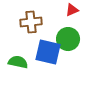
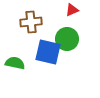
green circle: moved 1 px left
green semicircle: moved 3 px left, 1 px down
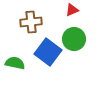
green circle: moved 7 px right
blue square: rotated 24 degrees clockwise
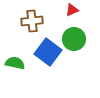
brown cross: moved 1 px right, 1 px up
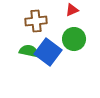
brown cross: moved 4 px right
green semicircle: moved 14 px right, 12 px up
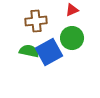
green circle: moved 2 px left, 1 px up
blue square: moved 1 px right; rotated 24 degrees clockwise
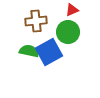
green circle: moved 4 px left, 6 px up
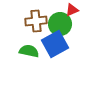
green circle: moved 8 px left, 8 px up
blue square: moved 6 px right, 8 px up
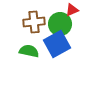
brown cross: moved 2 px left, 1 px down
blue square: moved 2 px right
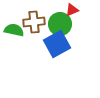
green semicircle: moved 15 px left, 21 px up
